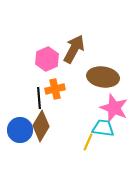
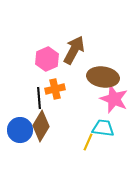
brown arrow: moved 1 px down
pink star: moved 9 px up
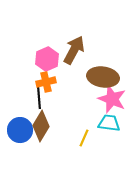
orange cross: moved 9 px left, 7 px up
pink star: moved 2 px left
cyan trapezoid: moved 6 px right, 5 px up
yellow line: moved 4 px left, 4 px up
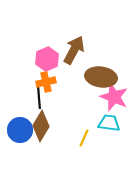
brown ellipse: moved 2 px left
pink star: moved 2 px right, 2 px up
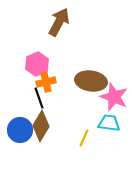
brown arrow: moved 15 px left, 28 px up
pink hexagon: moved 10 px left, 5 px down
brown ellipse: moved 10 px left, 4 px down
black line: rotated 15 degrees counterclockwise
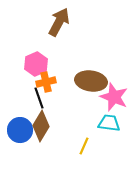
pink hexagon: moved 1 px left
yellow line: moved 8 px down
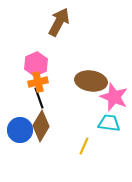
orange cross: moved 8 px left
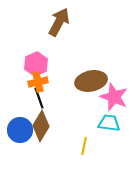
brown ellipse: rotated 20 degrees counterclockwise
yellow line: rotated 12 degrees counterclockwise
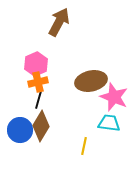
black line: rotated 35 degrees clockwise
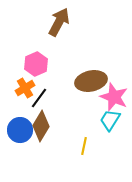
orange cross: moved 13 px left, 6 px down; rotated 18 degrees counterclockwise
black line: rotated 20 degrees clockwise
cyan trapezoid: moved 1 px right, 3 px up; rotated 65 degrees counterclockwise
